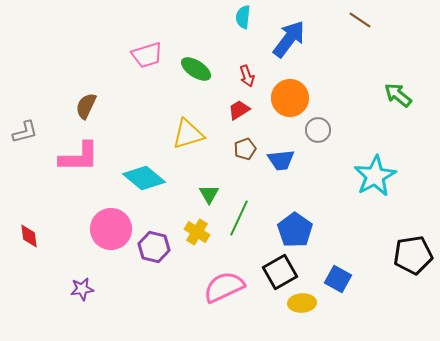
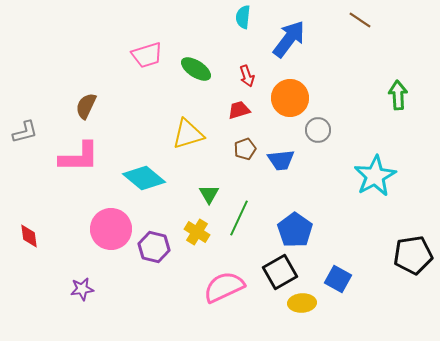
green arrow: rotated 48 degrees clockwise
red trapezoid: rotated 15 degrees clockwise
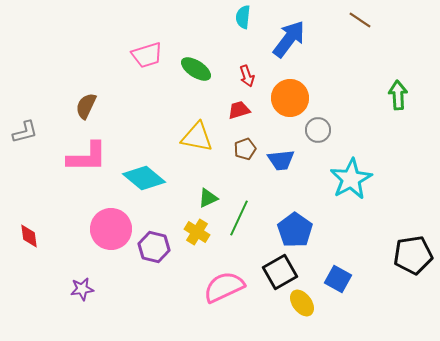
yellow triangle: moved 9 px right, 3 px down; rotated 28 degrees clockwise
pink L-shape: moved 8 px right
cyan star: moved 24 px left, 3 px down
green triangle: moved 1 px left, 4 px down; rotated 35 degrees clockwise
yellow ellipse: rotated 56 degrees clockwise
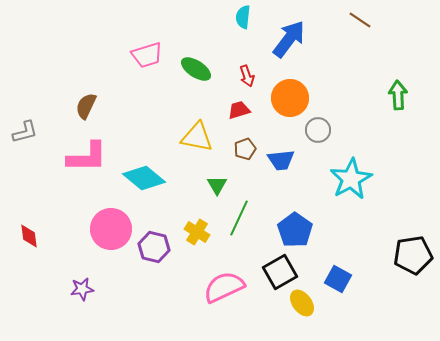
green triangle: moved 9 px right, 13 px up; rotated 35 degrees counterclockwise
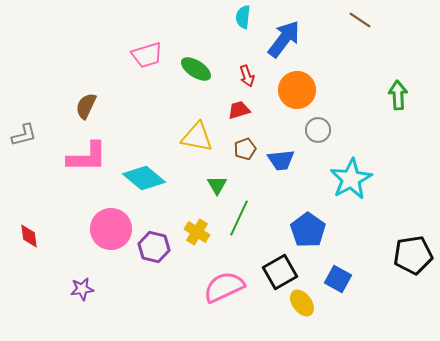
blue arrow: moved 5 px left
orange circle: moved 7 px right, 8 px up
gray L-shape: moved 1 px left, 3 px down
blue pentagon: moved 13 px right
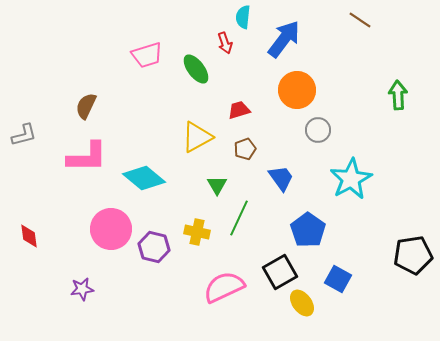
green ellipse: rotated 20 degrees clockwise
red arrow: moved 22 px left, 33 px up
yellow triangle: rotated 40 degrees counterclockwise
blue trapezoid: moved 18 px down; rotated 120 degrees counterclockwise
yellow cross: rotated 20 degrees counterclockwise
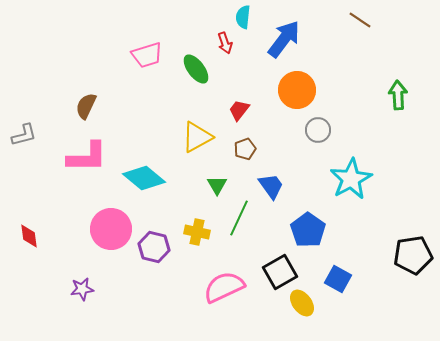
red trapezoid: rotated 35 degrees counterclockwise
blue trapezoid: moved 10 px left, 8 px down
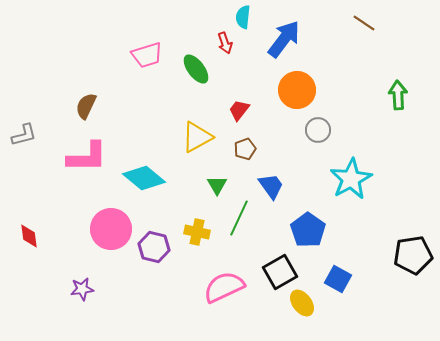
brown line: moved 4 px right, 3 px down
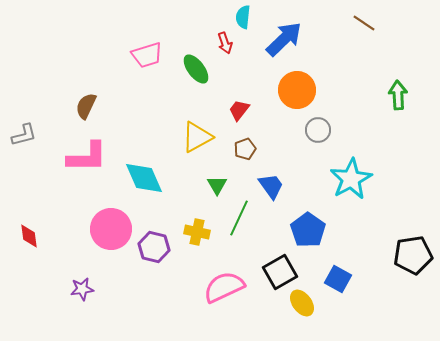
blue arrow: rotated 9 degrees clockwise
cyan diamond: rotated 27 degrees clockwise
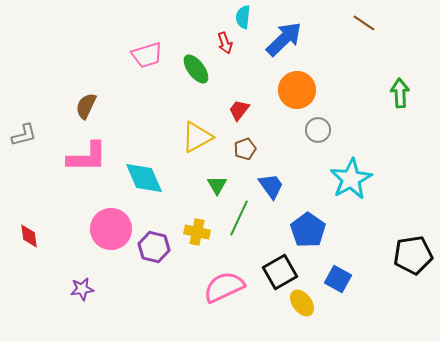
green arrow: moved 2 px right, 2 px up
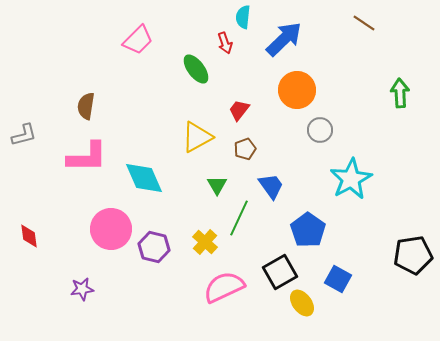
pink trapezoid: moved 9 px left, 15 px up; rotated 28 degrees counterclockwise
brown semicircle: rotated 16 degrees counterclockwise
gray circle: moved 2 px right
yellow cross: moved 8 px right, 10 px down; rotated 30 degrees clockwise
